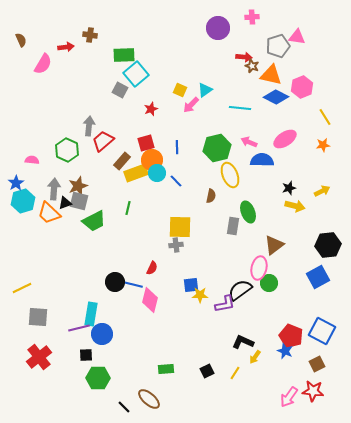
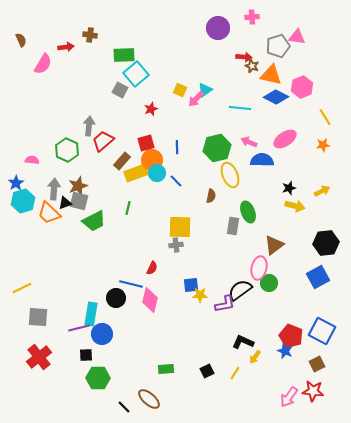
pink arrow at (191, 105): moved 5 px right, 6 px up
black hexagon at (328, 245): moved 2 px left, 2 px up
black circle at (115, 282): moved 1 px right, 16 px down
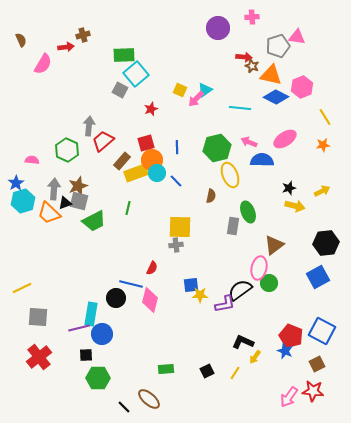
brown cross at (90, 35): moved 7 px left; rotated 24 degrees counterclockwise
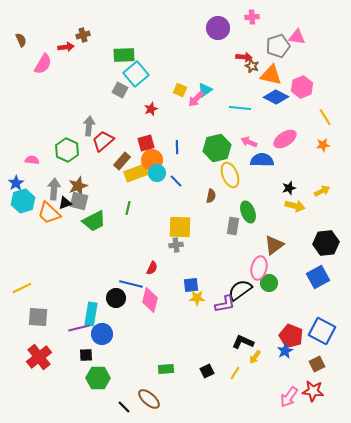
yellow star at (200, 295): moved 3 px left, 3 px down
blue star at (285, 351): rotated 21 degrees clockwise
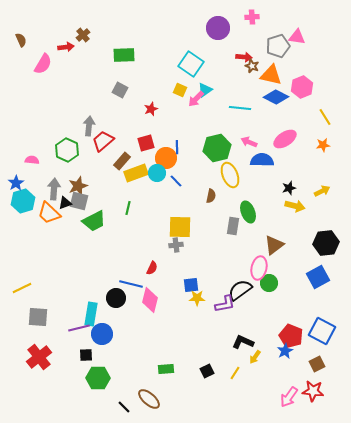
brown cross at (83, 35): rotated 24 degrees counterclockwise
cyan square at (136, 74): moved 55 px right, 10 px up; rotated 15 degrees counterclockwise
orange circle at (152, 160): moved 14 px right, 2 px up
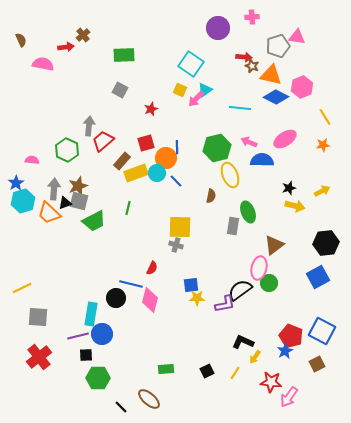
pink semicircle at (43, 64): rotated 110 degrees counterclockwise
gray cross at (176, 245): rotated 24 degrees clockwise
purple line at (79, 328): moved 1 px left, 8 px down
red star at (313, 391): moved 42 px left, 9 px up
black line at (124, 407): moved 3 px left
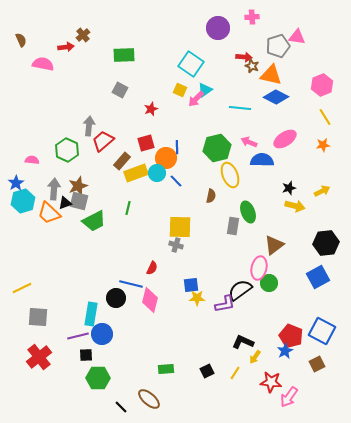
pink hexagon at (302, 87): moved 20 px right, 2 px up
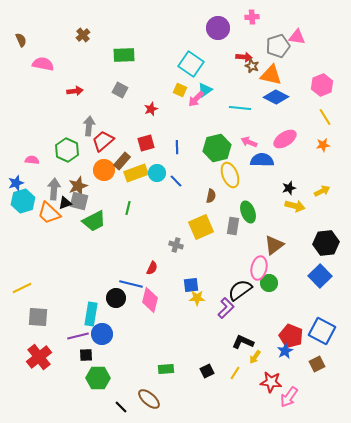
red arrow at (66, 47): moved 9 px right, 44 px down
orange circle at (166, 158): moved 62 px left, 12 px down
blue star at (16, 183): rotated 14 degrees clockwise
yellow square at (180, 227): moved 21 px right; rotated 25 degrees counterclockwise
blue square at (318, 277): moved 2 px right, 1 px up; rotated 15 degrees counterclockwise
purple L-shape at (225, 304): moved 1 px right, 4 px down; rotated 35 degrees counterclockwise
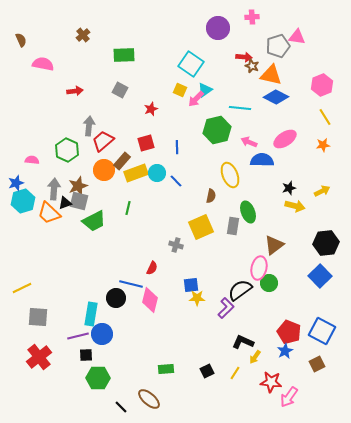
green hexagon at (217, 148): moved 18 px up
red pentagon at (291, 336): moved 2 px left, 4 px up
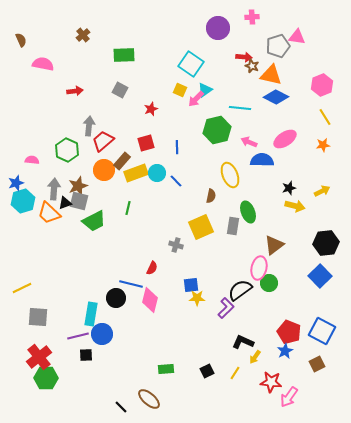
green hexagon at (98, 378): moved 52 px left
